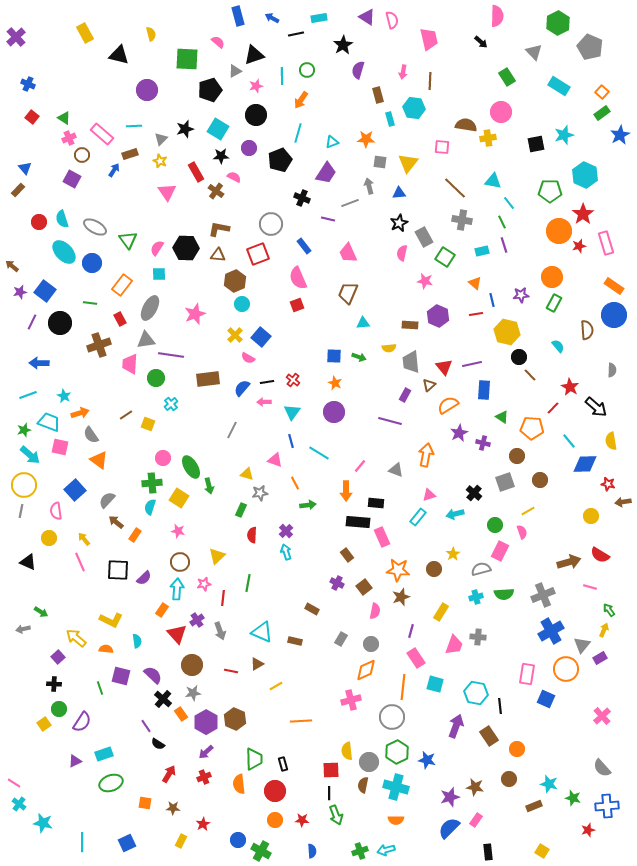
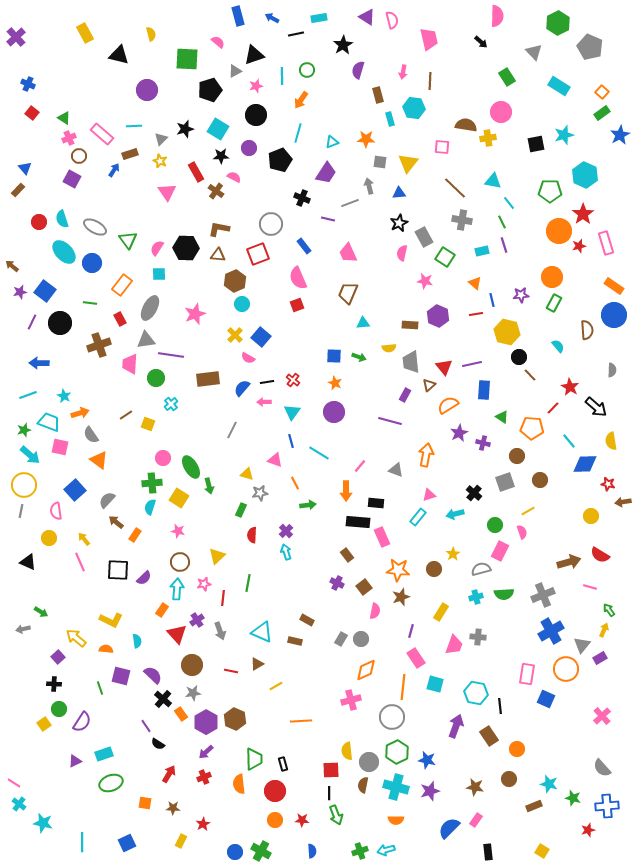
red square at (32, 117): moved 4 px up
brown circle at (82, 155): moved 3 px left, 1 px down
brown rectangle at (312, 609): moved 5 px left, 11 px down
gray circle at (371, 644): moved 10 px left, 5 px up
purple star at (450, 797): moved 20 px left, 6 px up
blue circle at (238, 840): moved 3 px left, 12 px down
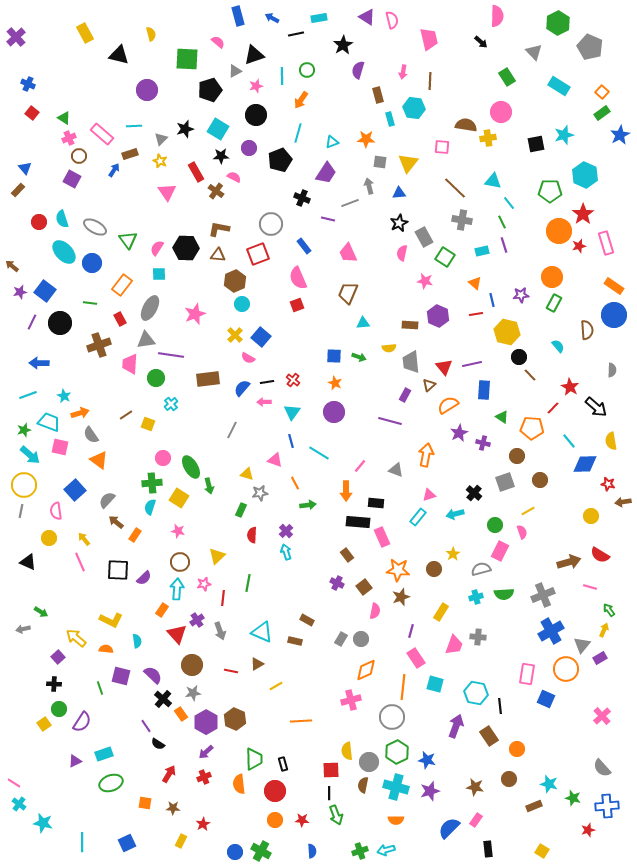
black rectangle at (488, 852): moved 3 px up
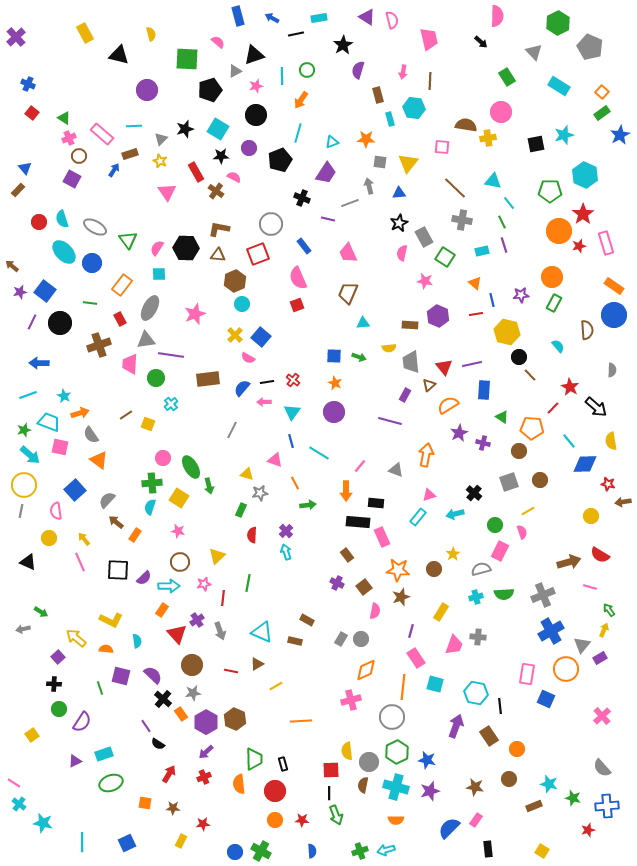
brown circle at (517, 456): moved 2 px right, 5 px up
gray square at (505, 482): moved 4 px right
cyan arrow at (177, 589): moved 8 px left, 3 px up; rotated 85 degrees clockwise
yellow square at (44, 724): moved 12 px left, 11 px down
red star at (203, 824): rotated 24 degrees clockwise
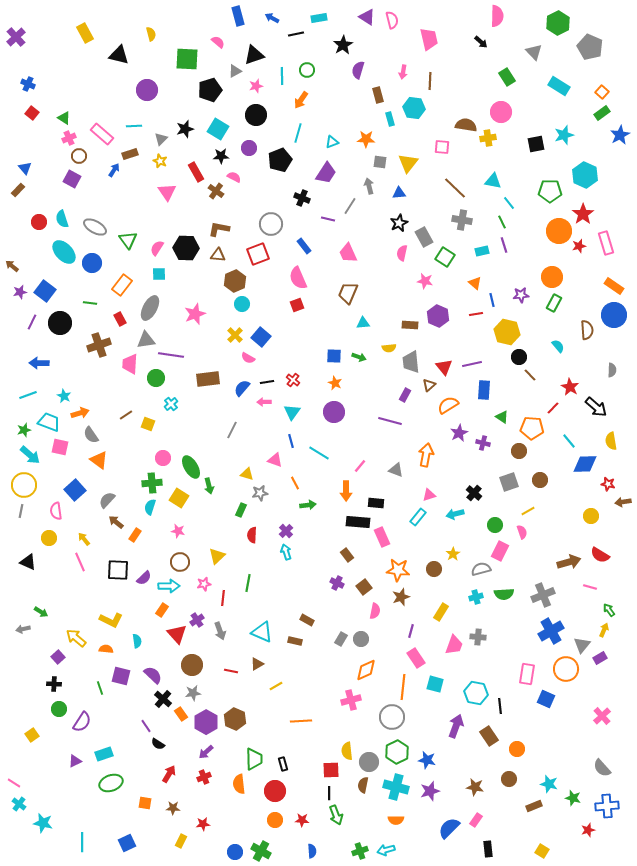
gray line at (350, 203): moved 3 px down; rotated 36 degrees counterclockwise
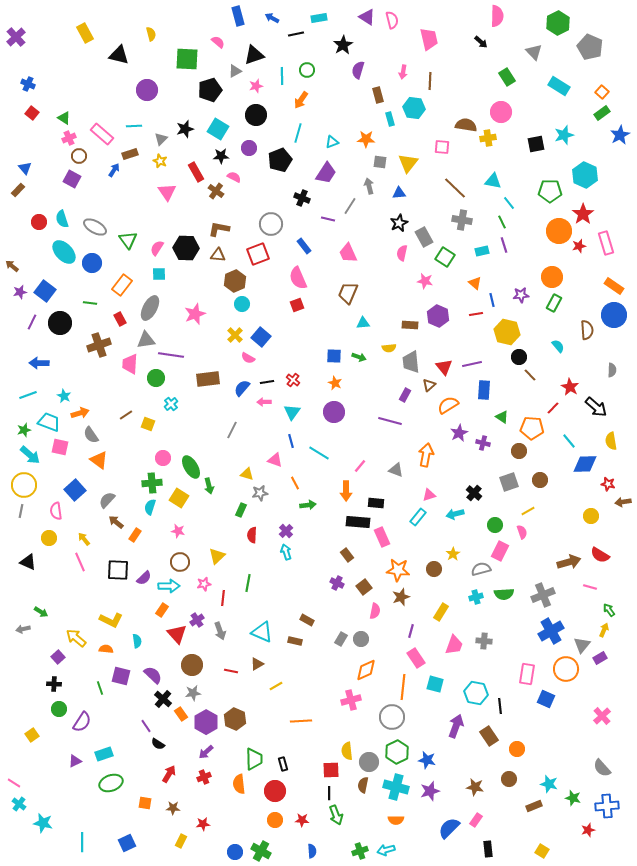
gray cross at (478, 637): moved 6 px right, 4 px down
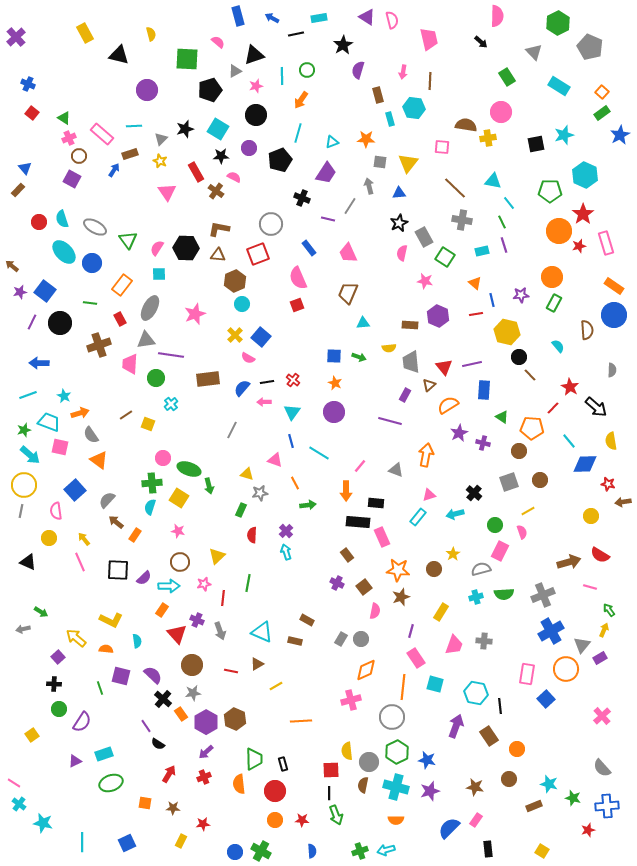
blue rectangle at (304, 246): moved 5 px right, 2 px down
green ellipse at (191, 467): moved 2 px left, 2 px down; rotated 40 degrees counterclockwise
purple cross at (197, 620): rotated 32 degrees counterclockwise
blue square at (546, 699): rotated 24 degrees clockwise
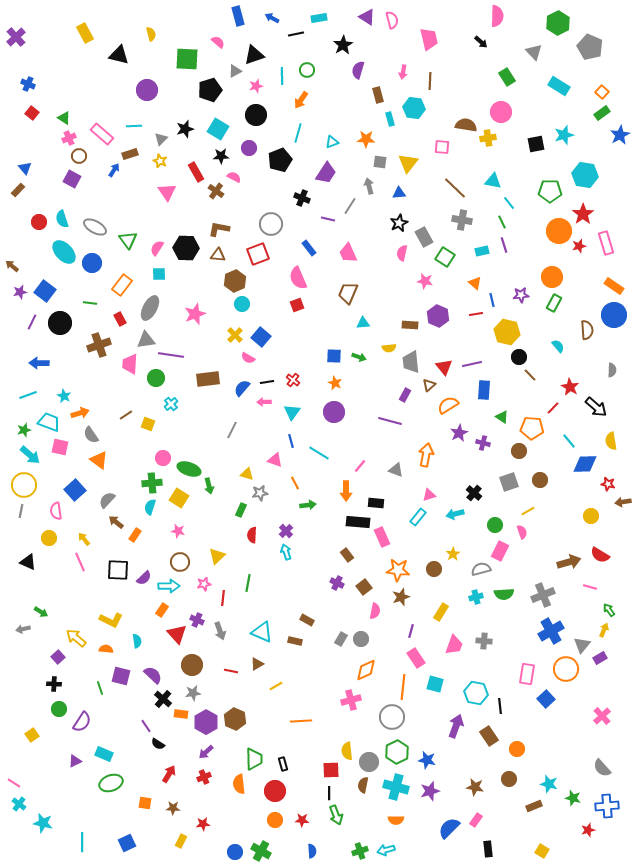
cyan hexagon at (585, 175): rotated 15 degrees counterclockwise
orange rectangle at (181, 714): rotated 48 degrees counterclockwise
cyan rectangle at (104, 754): rotated 42 degrees clockwise
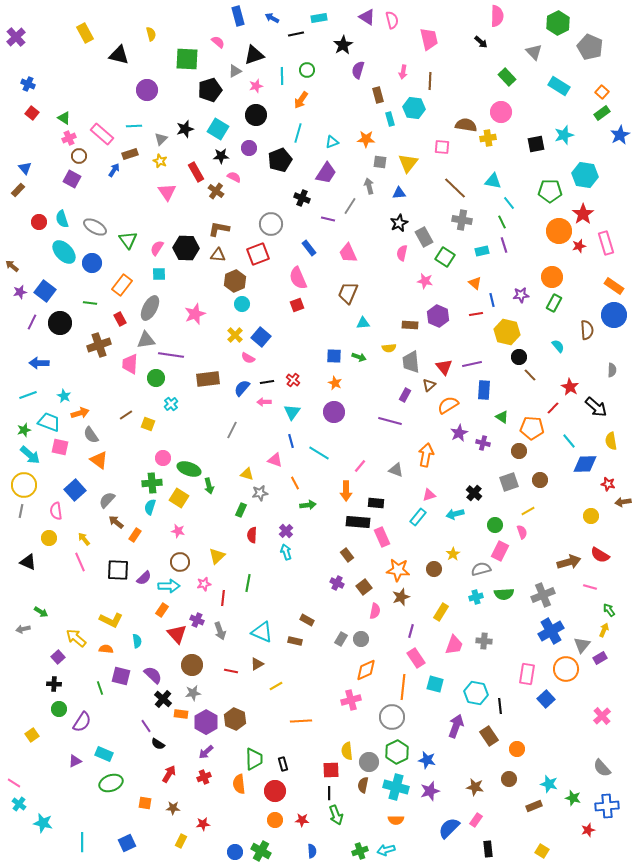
green rectangle at (507, 77): rotated 12 degrees counterclockwise
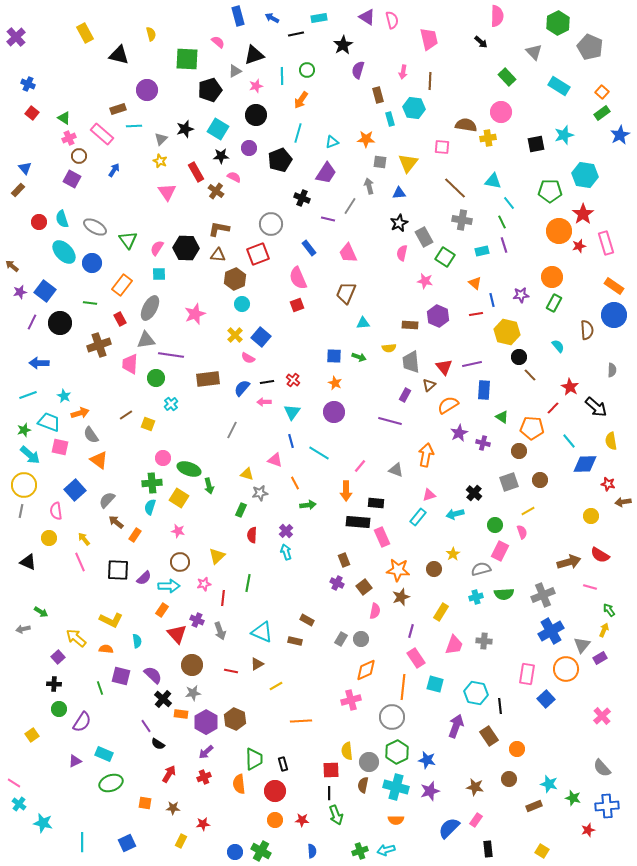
brown rectangle at (130, 154): moved 12 px left, 45 px up
brown hexagon at (235, 281): moved 2 px up
brown trapezoid at (348, 293): moved 2 px left
brown rectangle at (347, 555): moved 3 px left, 5 px down; rotated 16 degrees clockwise
